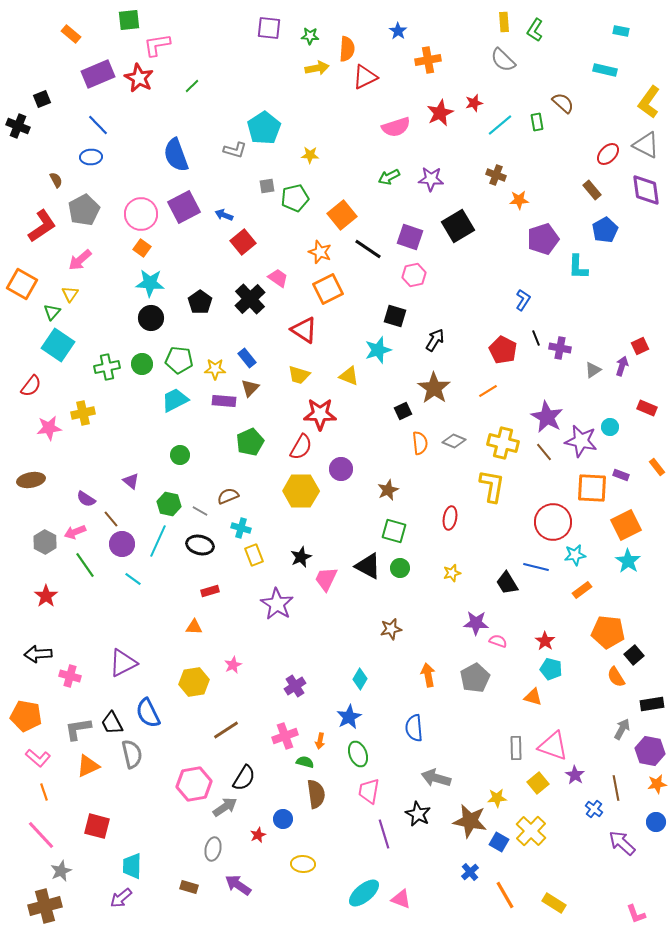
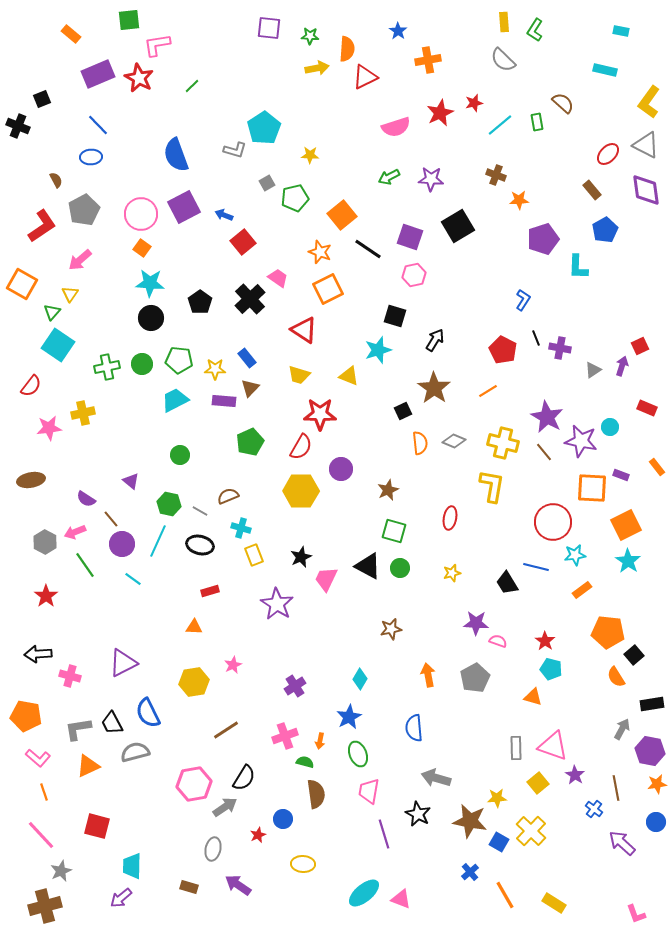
gray square at (267, 186): moved 3 px up; rotated 21 degrees counterclockwise
gray semicircle at (132, 754): moved 3 px right, 2 px up; rotated 92 degrees counterclockwise
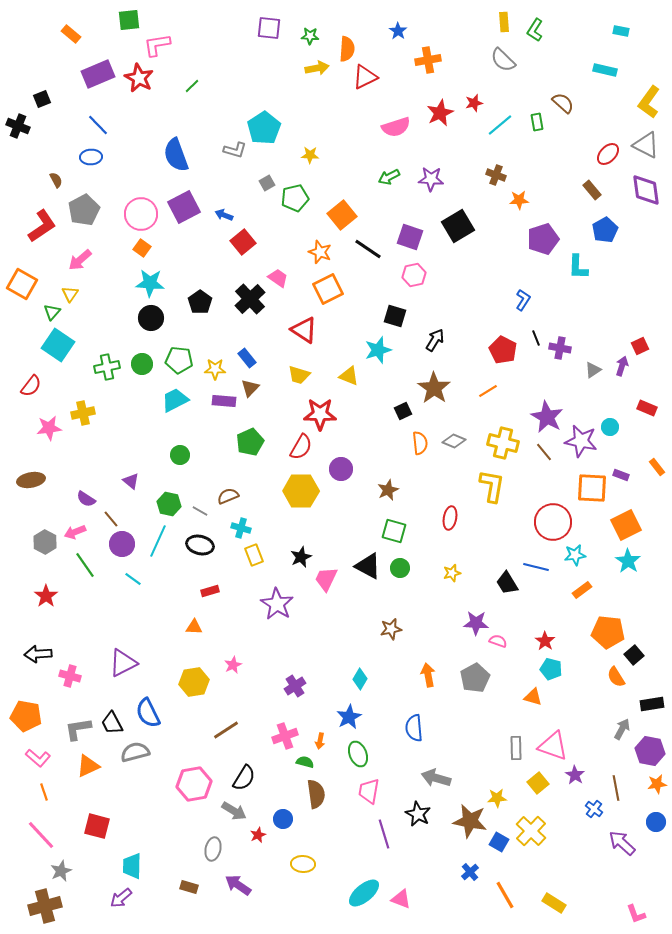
gray arrow at (225, 807): moved 9 px right, 4 px down; rotated 65 degrees clockwise
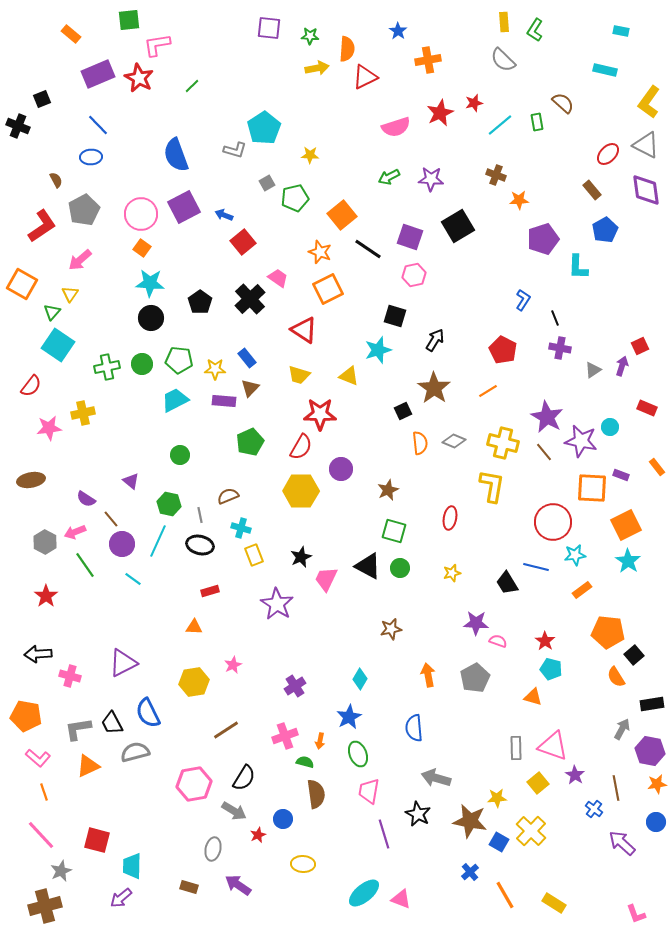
black line at (536, 338): moved 19 px right, 20 px up
gray line at (200, 511): moved 4 px down; rotated 49 degrees clockwise
red square at (97, 826): moved 14 px down
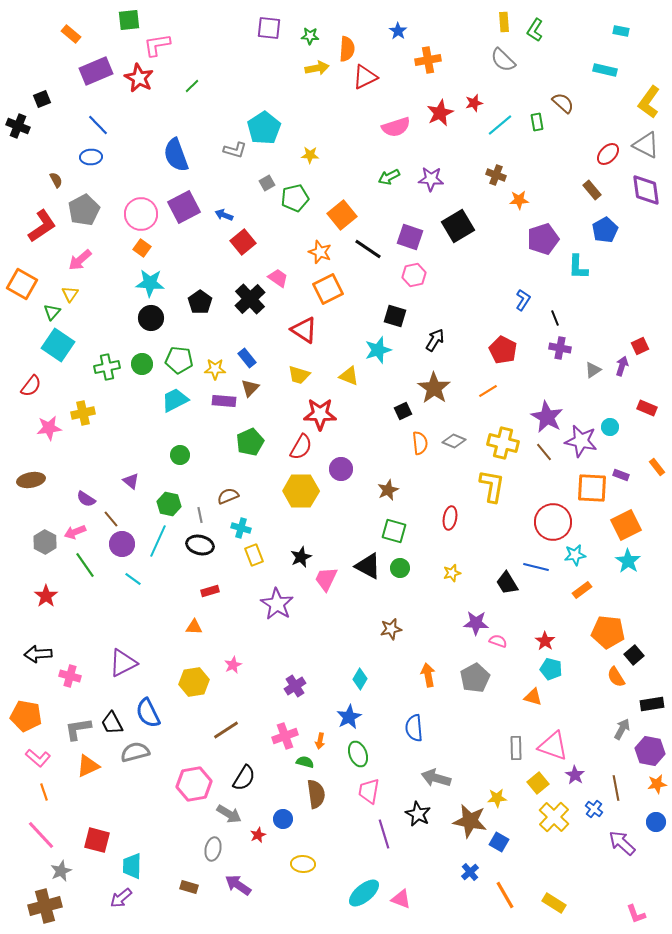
purple rectangle at (98, 74): moved 2 px left, 3 px up
gray arrow at (234, 811): moved 5 px left, 3 px down
yellow cross at (531, 831): moved 23 px right, 14 px up
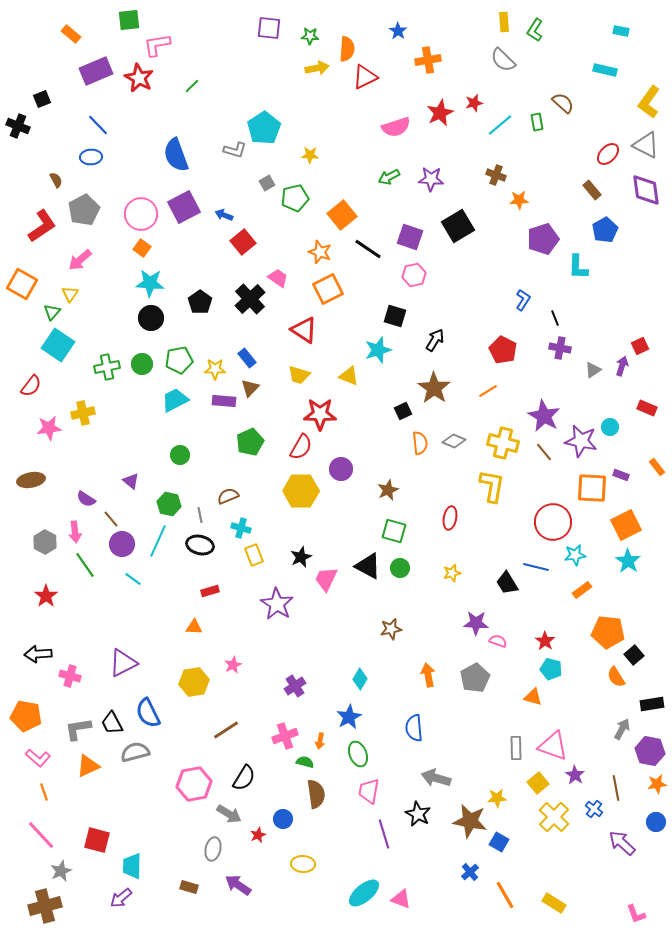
green pentagon at (179, 360): rotated 16 degrees counterclockwise
purple star at (547, 417): moved 3 px left, 1 px up
pink arrow at (75, 532): rotated 75 degrees counterclockwise
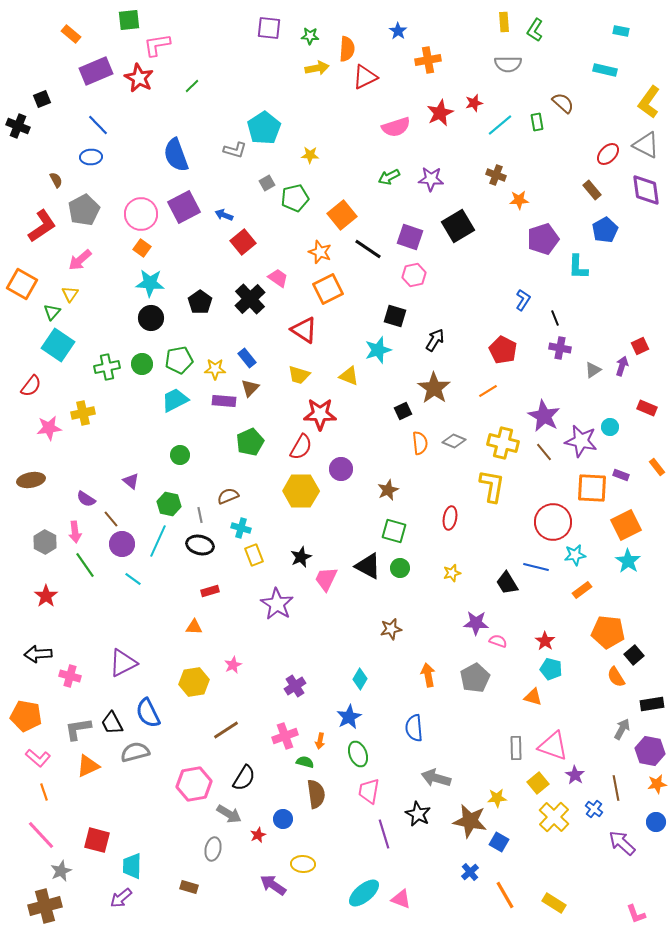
gray semicircle at (503, 60): moved 5 px right, 4 px down; rotated 44 degrees counterclockwise
purple arrow at (238, 885): moved 35 px right
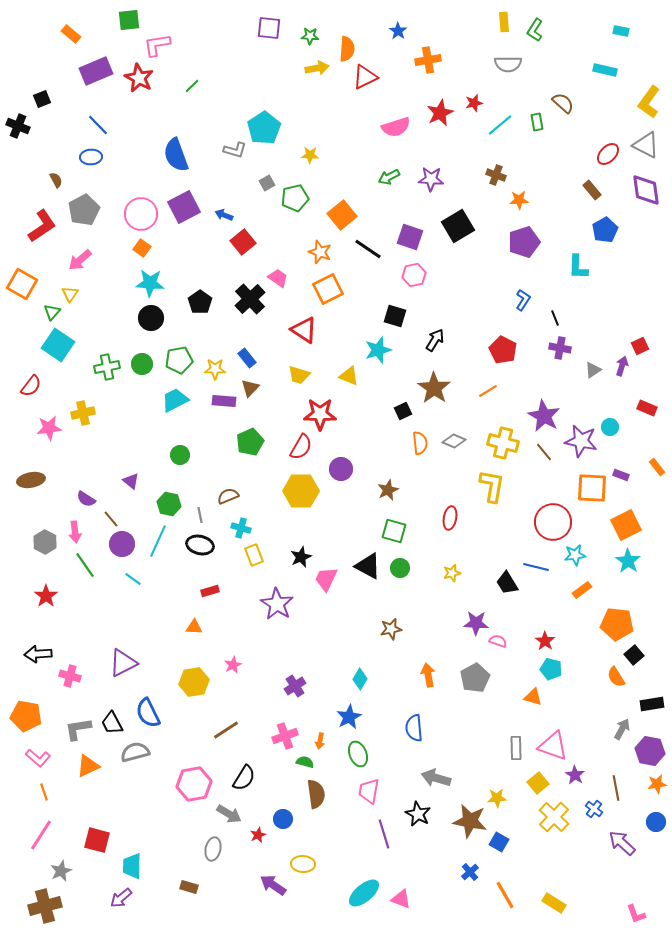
purple pentagon at (543, 239): moved 19 px left, 3 px down
orange pentagon at (608, 632): moved 9 px right, 8 px up
pink line at (41, 835): rotated 76 degrees clockwise
